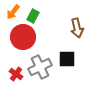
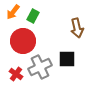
red circle: moved 4 px down
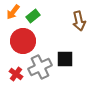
green rectangle: rotated 24 degrees clockwise
brown arrow: moved 2 px right, 7 px up
black square: moved 2 px left
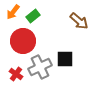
brown arrow: rotated 36 degrees counterclockwise
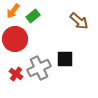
orange arrow: moved 1 px up
red circle: moved 8 px left, 2 px up
gray cross: moved 1 px left, 1 px down
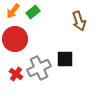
green rectangle: moved 4 px up
brown arrow: rotated 30 degrees clockwise
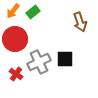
brown arrow: moved 1 px right, 1 px down
gray cross: moved 6 px up
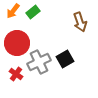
red circle: moved 2 px right, 4 px down
black square: rotated 30 degrees counterclockwise
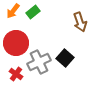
red circle: moved 1 px left
black square: moved 1 px up; rotated 18 degrees counterclockwise
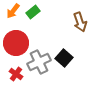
black square: moved 1 px left
